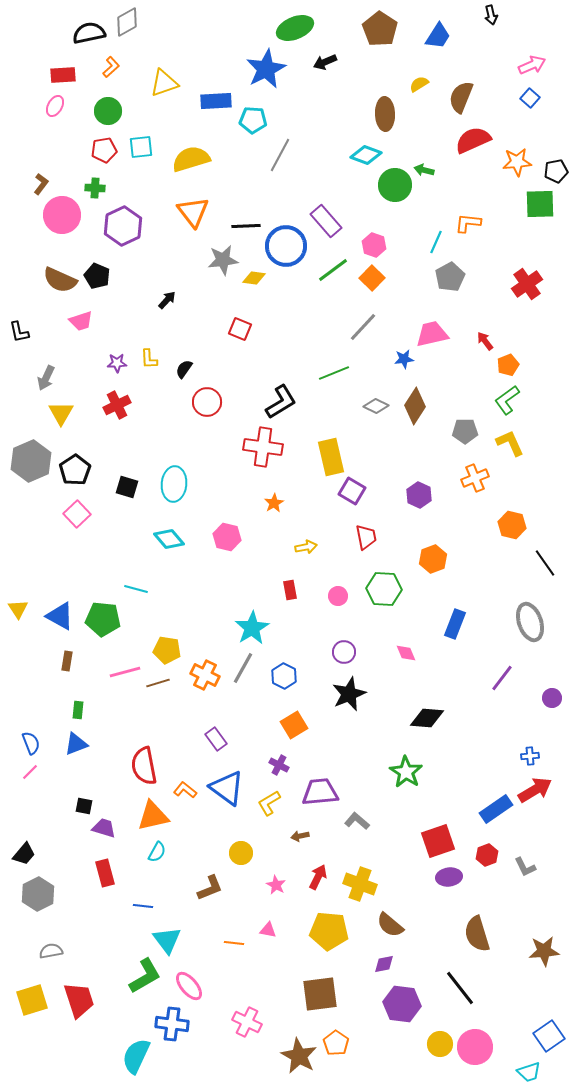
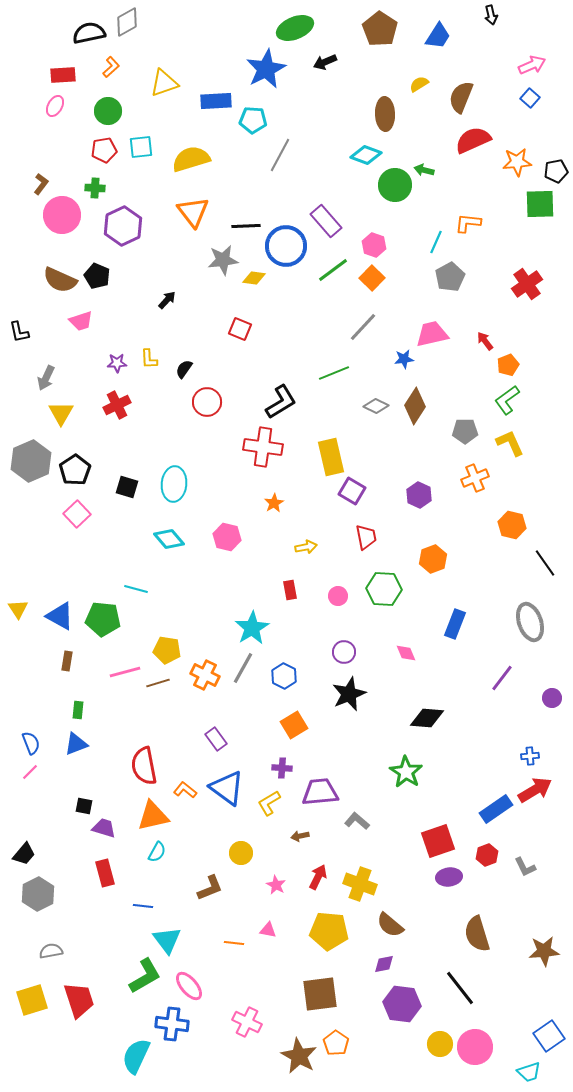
purple cross at (279, 765): moved 3 px right, 3 px down; rotated 24 degrees counterclockwise
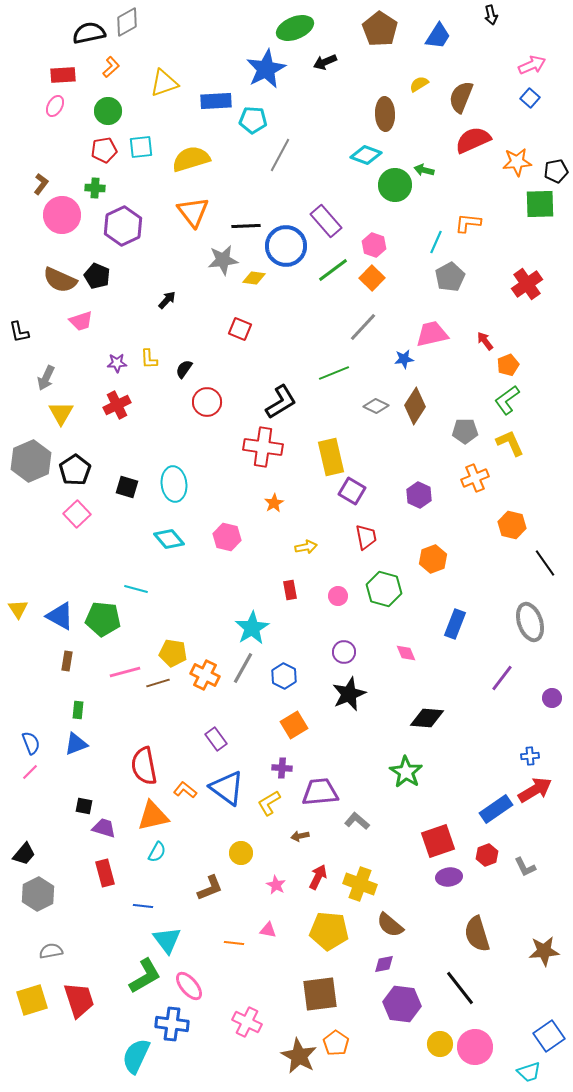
cyan ellipse at (174, 484): rotated 12 degrees counterclockwise
green hexagon at (384, 589): rotated 12 degrees clockwise
yellow pentagon at (167, 650): moved 6 px right, 3 px down
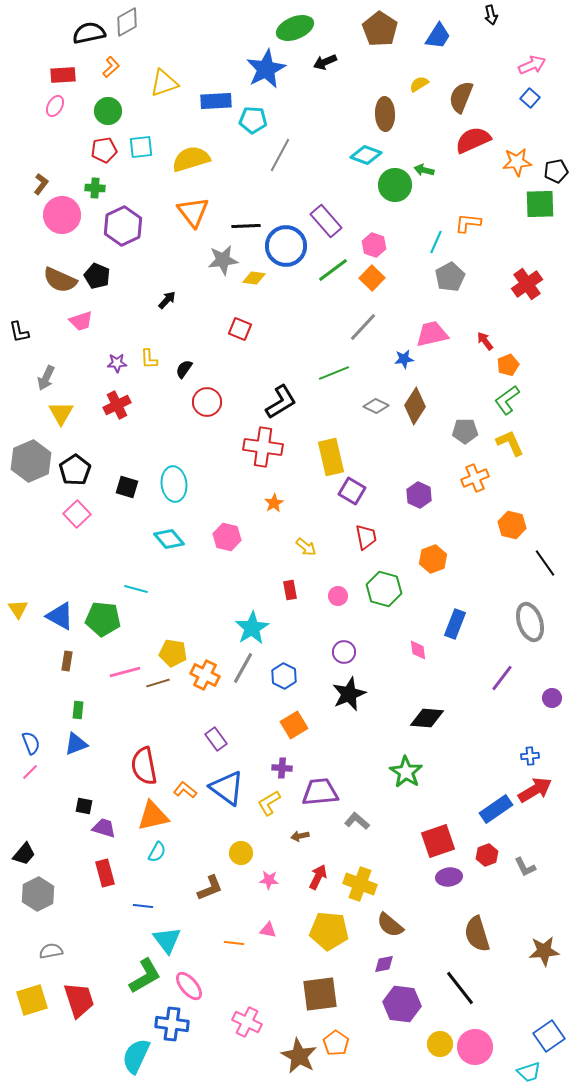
yellow arrow at (306, 547): rotated 50 degrees clockwise
pink diamond at (406, 653): moved 12 px right, 3 px up; rotated 15 degrees clockwise
pink star at (276, 885): moved 7 px left, 5 px up; rotated 24 degrees counterclockwise
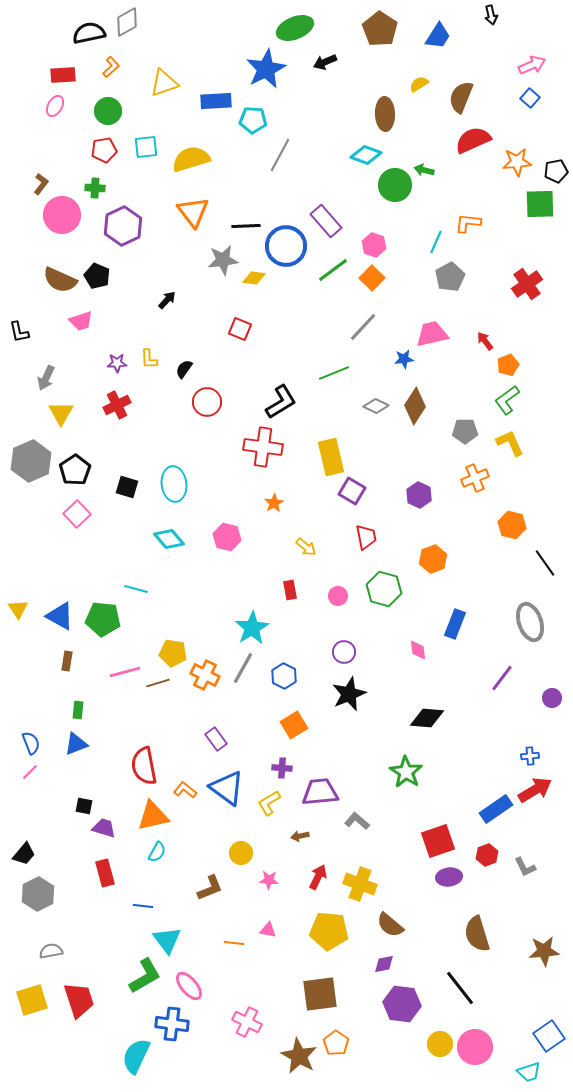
cyan square at (141, 147): moved 5 px right
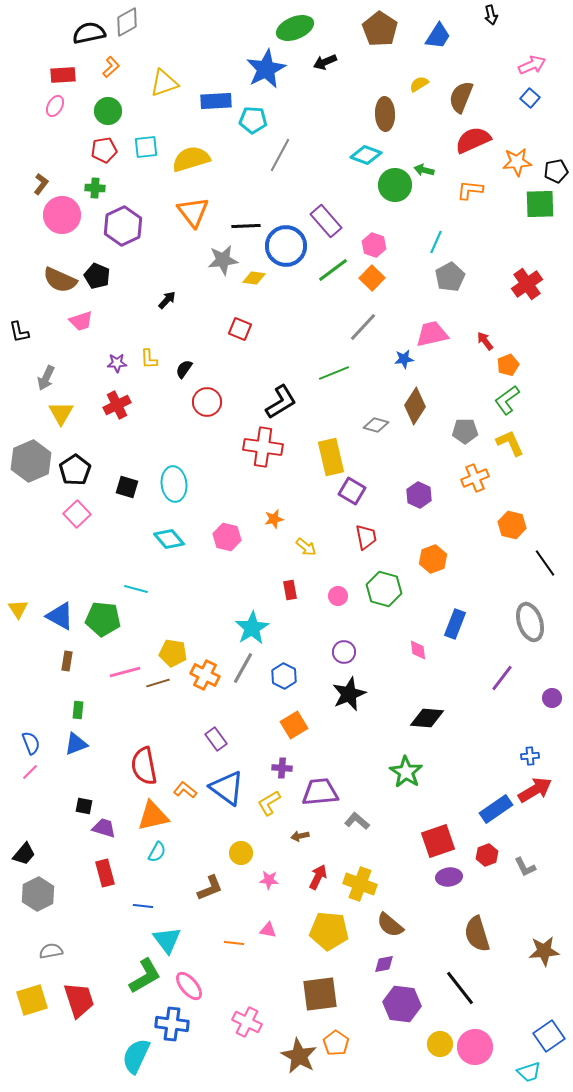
orange L-shape at (468, 223): moved 2 px right, 33 px up
gray diamond at (376, 406): moved 19 px down; rotated 10 degrees counterclockwise
orange star at (274, 503): moved 16 px down; rotated 18 degrees clockwise
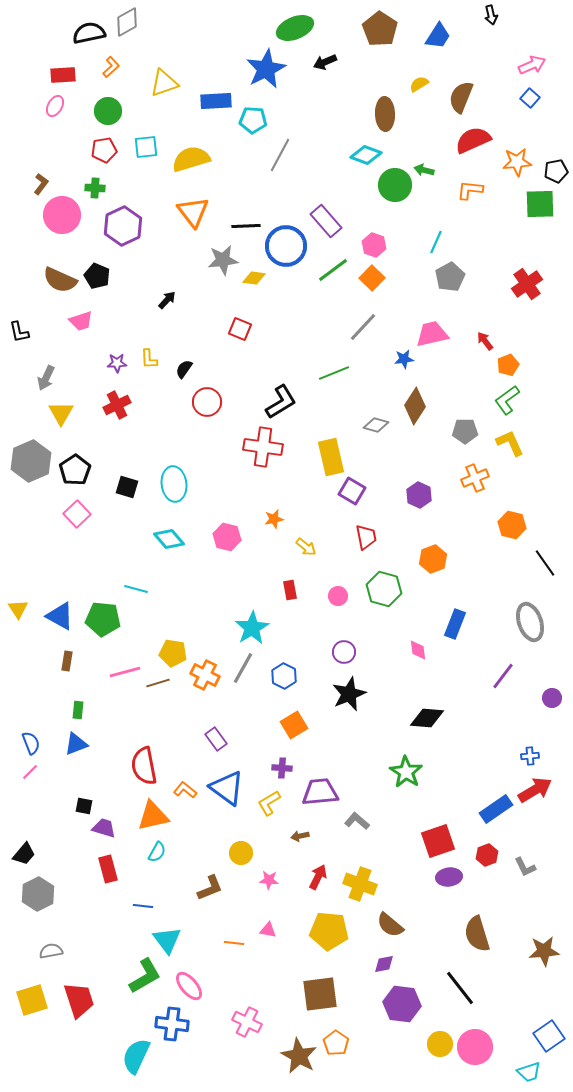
purple line at (502, 678): moved 1 px right, 2 px up
red rectangle at (105, 873): moved 3 px right, 4 px up
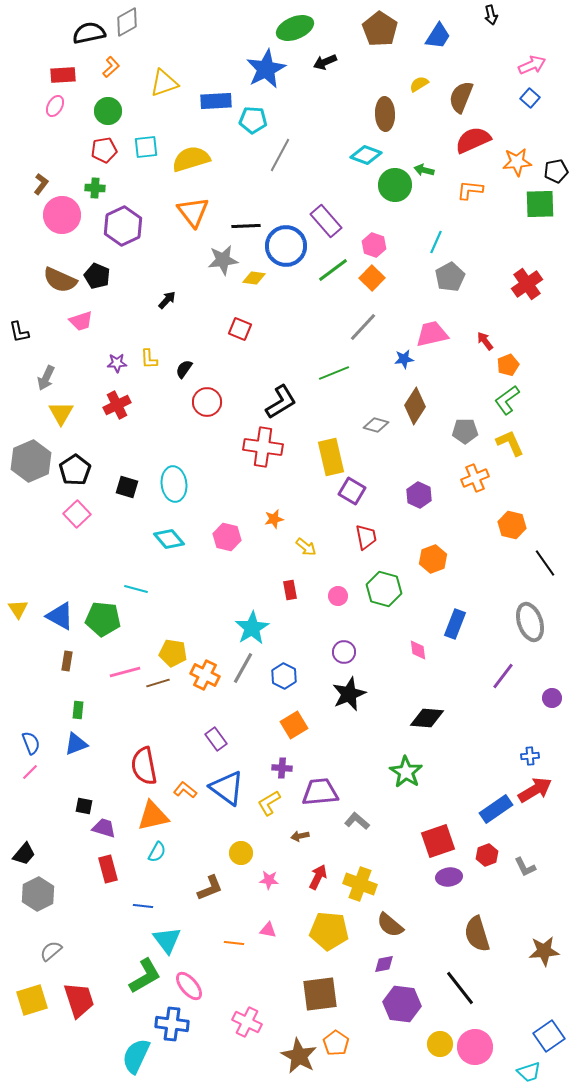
gray semicircle at (51, 951): rotated 30 degrees counterclockwise
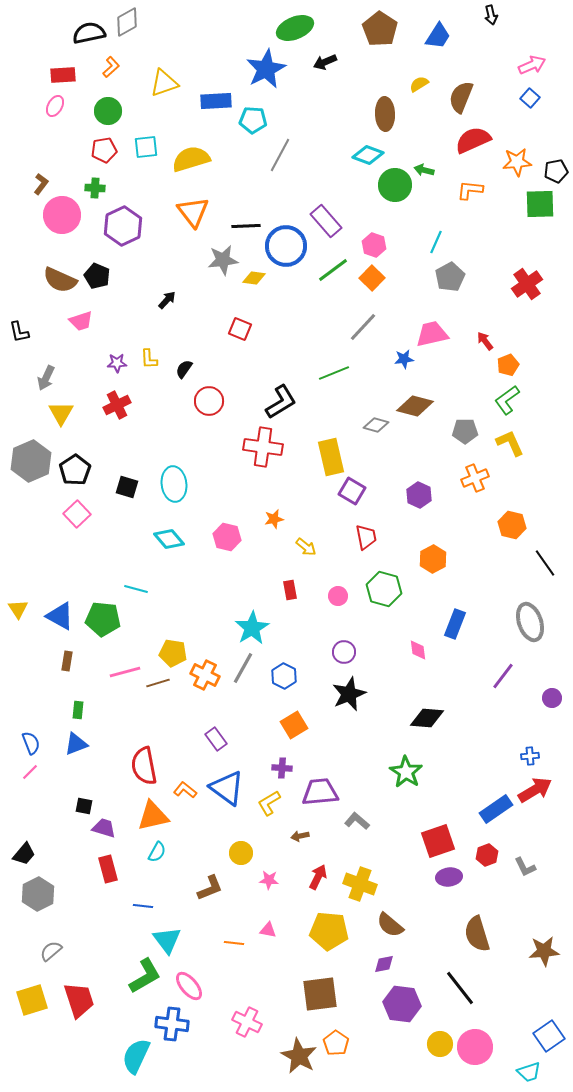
cyan diamond at (366, 155): moved 2 px right
red circle at (207, 402): moved 2 px right, 1 px up
brown diamond at (415, 406): rotated 72 degrees clockwise
orange hexagon at (433, 559): rotated 8 degrees counterclockwise
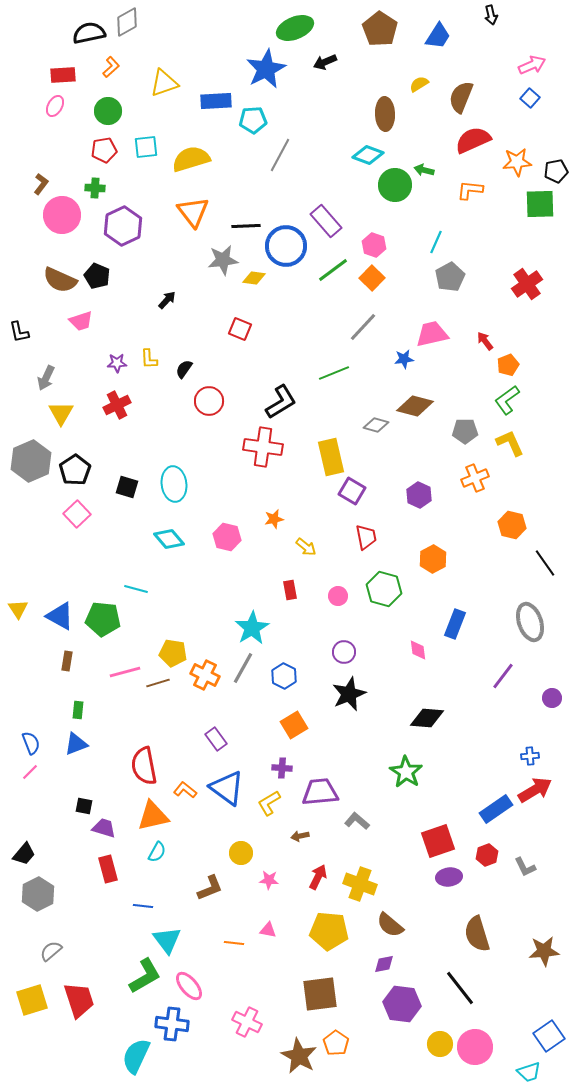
cyan pentagon at (253, 120): rotated 8 degrees counterclockwise
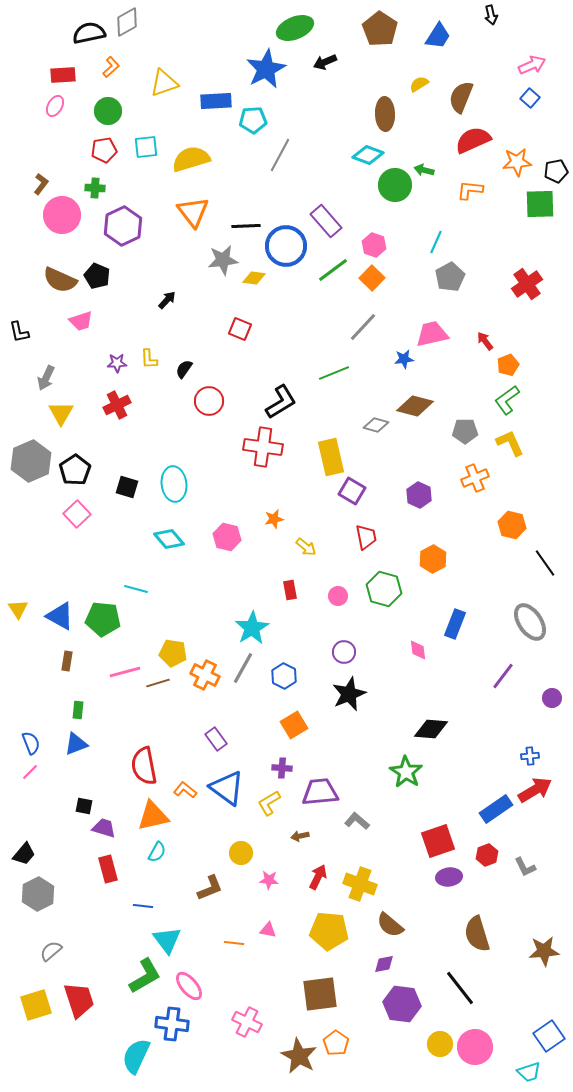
gray ellipse at (530, 622): rotated 15 degrees counterclockwise
black diamond at (427, 718): moved 4 px right, 11 px down
yellow square at (32, 1000): moved 4 px right, 5 px down
